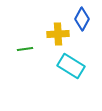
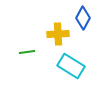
blue diamond: moved 1 px right, 1 px up
green line: moved 2 px right, 3 px down
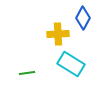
green line: moved 21 px down
cyan rectangle: moved 2 px up
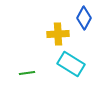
blue diamond: moved 1 px right
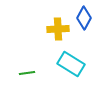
yellow cross: moved 5 px up
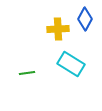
blue diamond: moved 1 px right, 1 px down
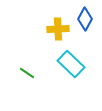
cyan rectangle: rotated 12 degrees clockwise
green line: rotated 42 degrees clockwise
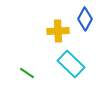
yellow cross: moved 2 px down
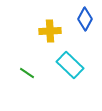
yellow cross: moved 8 px left
cyan rectangle: moved 1 px left, 1 px down
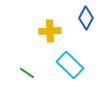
blue diamond: moved 1 px right, 1 px up
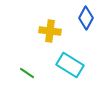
yellow cross: rotated 10 degrees clockwise
cyan rectangle: rotated 12 degrees counterclockwise
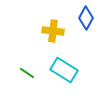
yellow cross: moved 3 px right
cyan rectangle: moved 6 px left, 5 px down
